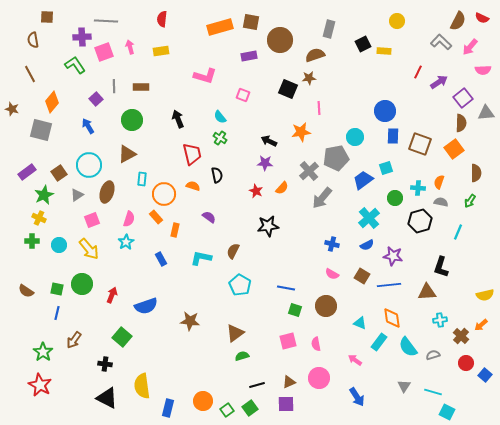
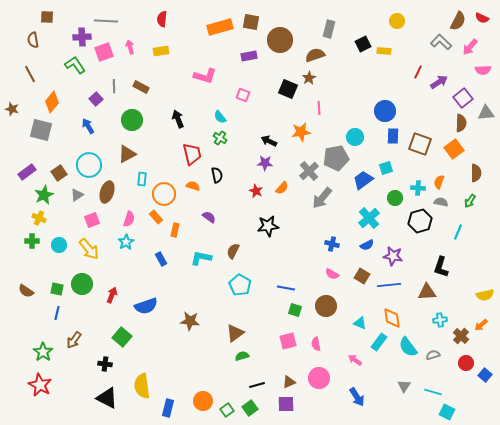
brown star at (309, 78): rotated 24 degrees counterclockwise
brown rectangle at (141, 87): rotated 28 degrees clockwise
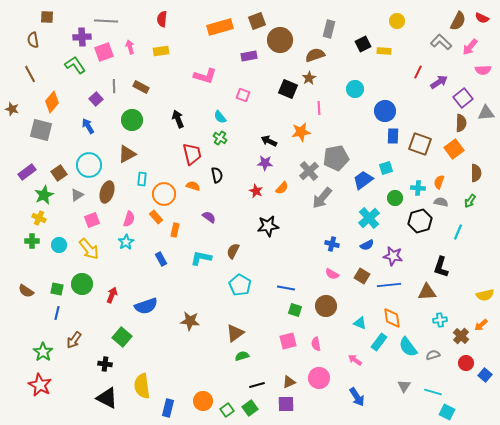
brown square at (251, 22): moved 6 px right, 1 px up; rotated 30 degrees counterclockwise
cyan circle at (355, 137): moved 48 px up
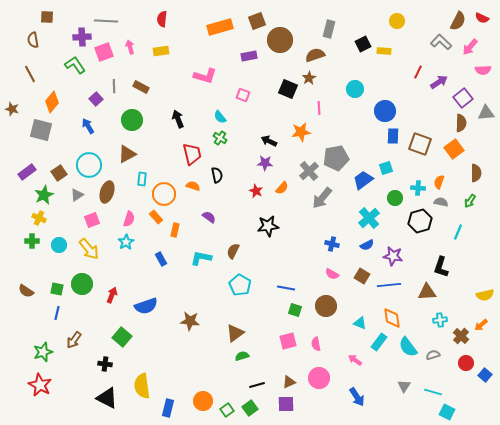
green star at (43, 352): rotated 18 degrees clockwise
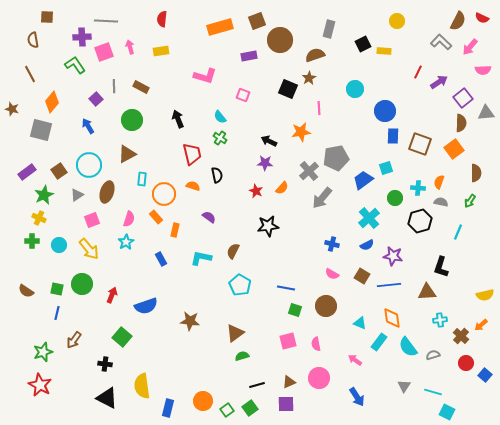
brown square at (59, 173): moved 2 px up
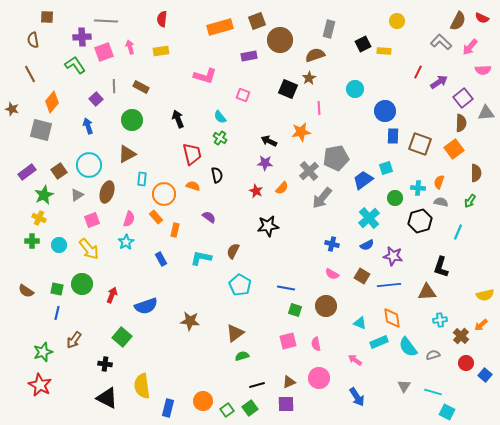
blue arrow at (88, 126): rotated 14 degrees clockwise
cyan rectangle at (379, 342): rotated 30 degrees clockwise
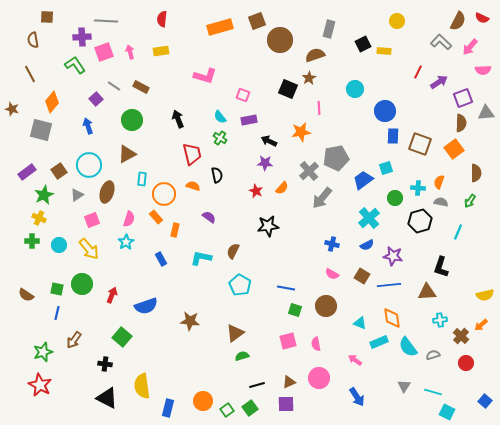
pink arrow at (130, 47): moved 5 px down
purple rectangle at (249, 56): moved 64 px down
gray line at (114, 86): rotated 56 degrees counterclockwise
purple square at (463, 98): rotated 18 degrees clockwise
brown semicircle at (26, 291): moved 4 px down
blue square at (485, 375): moved 26 px down
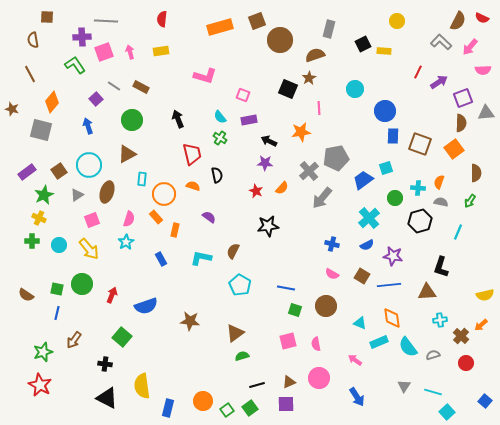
cyan square at (447, 412): rotated 21 degrees clockwise
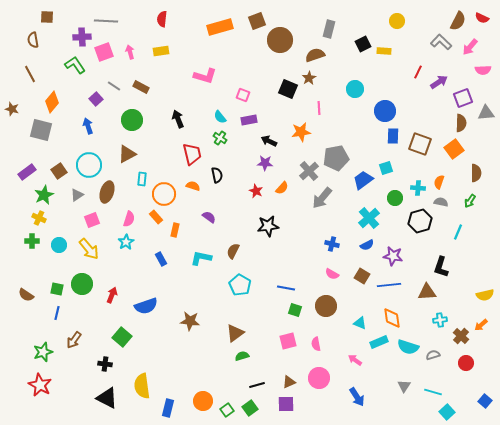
cyan semicircle at (408, 347): rotated 35 degrees counterclockwise
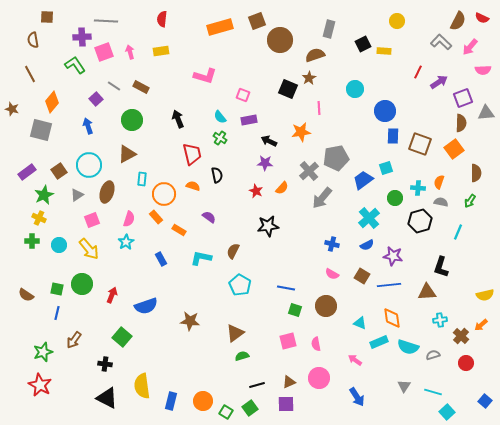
orange rectangle at (175, 230): moved 4 px right; rotated 72 degrees counterclockwise
blue rectangle at (168, 408): moved 3 px right, 7 px up
green square at (227, 410): moved 1 px left, 2 px down; rotated 24 degrees counterclockwise
